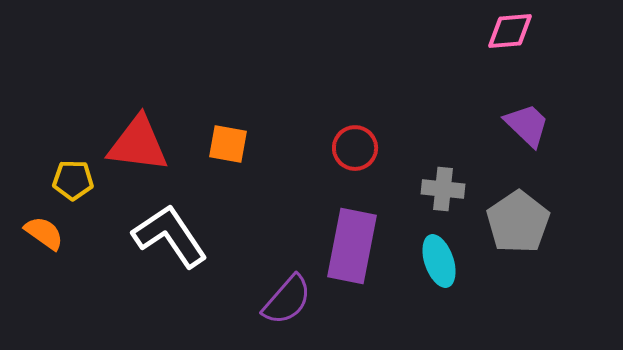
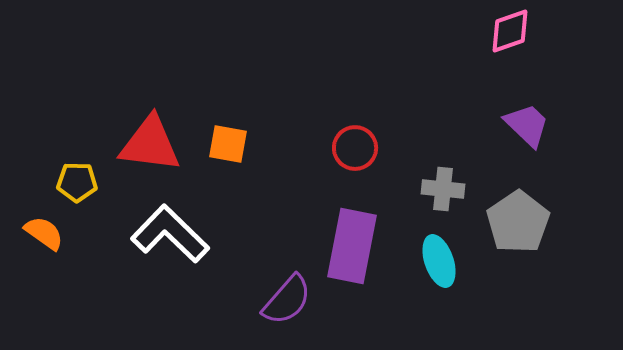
pink diamond: rotated 15 degrees counterclockwise
red triangle: moved 12 px right
yellow pentagon: moved 4 px right, 2 px down
white L-shape: moved 2 px up; rotated 12 degrees counterclockwise
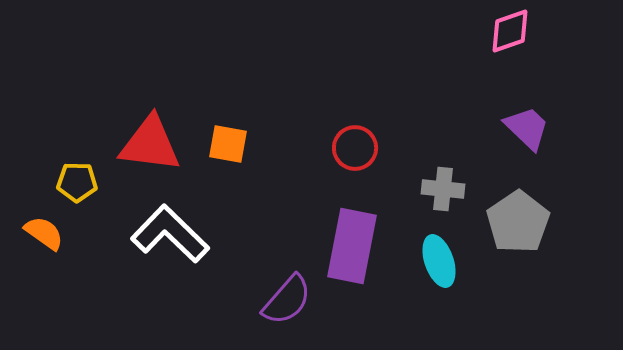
purple trapezoid: moved 3 px down
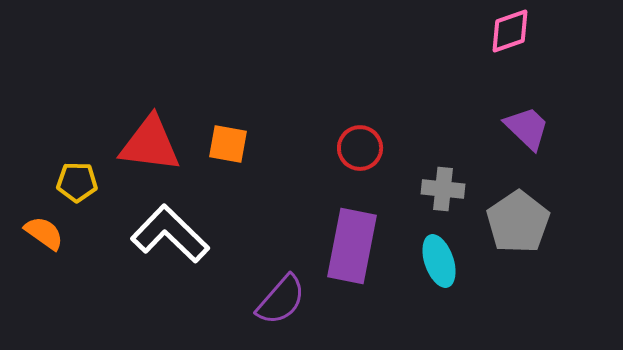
red circle: moved 5 px right
purple semicircle: moved 6 px left
